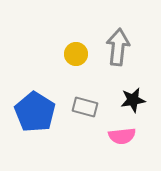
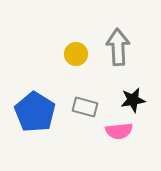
gray arrow: rotated 9 degrees counterclockwise
pink semicircle: moved 3 px left, 5 px up
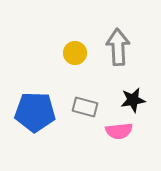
yellow circle: moved 1 px left, 1 px up
blue pentagon: rotated 30 degrees counterclockwise
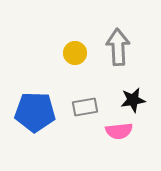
gray rectangle: rotated 25 degrees counterclockwise
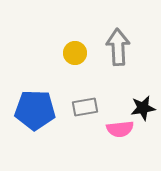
black star: moved 10 px right, 8 px down
blue pentagon: moved 2 px up
pink semicircle: moved 1 px right, 2 px up
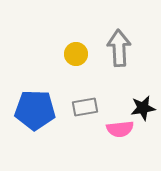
gray arrow: moved 1 px right, 1 px down
yellow circle: moved 1 px right, 1 px down
